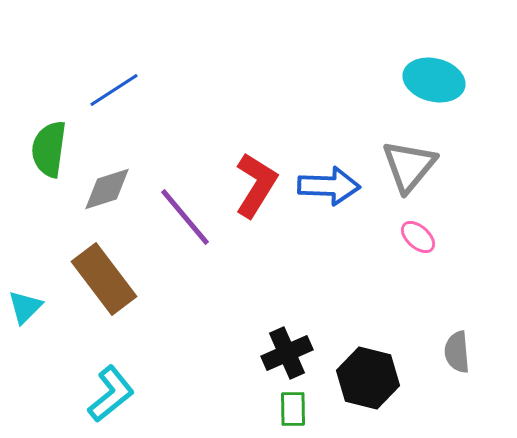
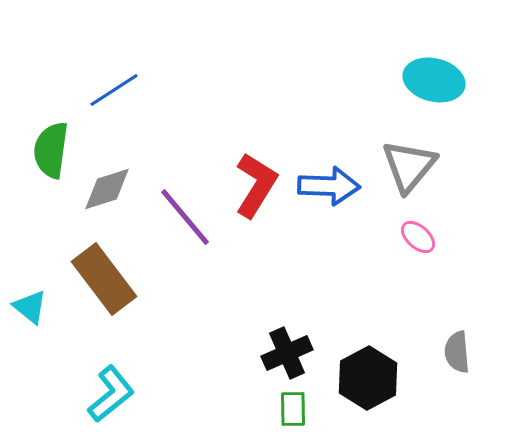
green semicircle: moved 2 px right, 1 px down
cyan triangle: moved 5 px right; rotated 36 degrees counterclockwise
black hexagon: rotated 18 degrees clockwise
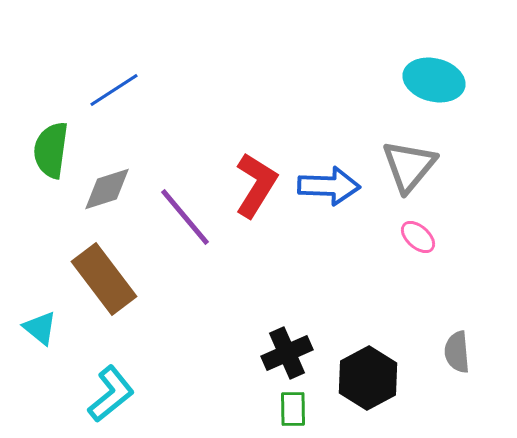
cyan triangle: moved 10 px right, 21 px down
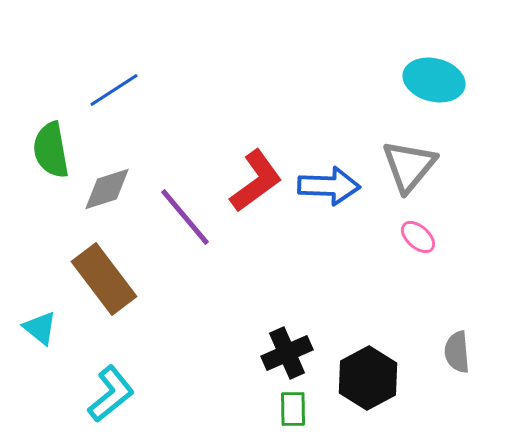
green semicircle: rotated 18 degrees counterclockwise
red L-shape: moved 4 px up; rotated 22 degrees clockwise
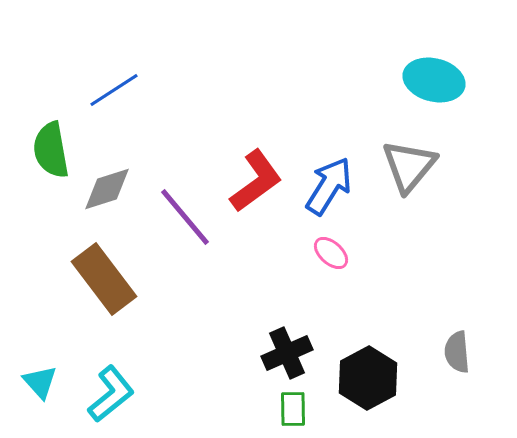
blue arrow: rotated 60 degrees counterclockwise
pink ellipse: moved 87 px left, 16 px down
cyan triangle: moved 54 px down; rotated 9 degrees clockwise
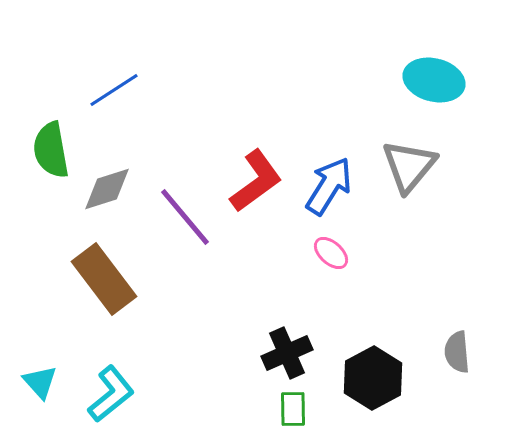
black hexagon: moved 5 px right
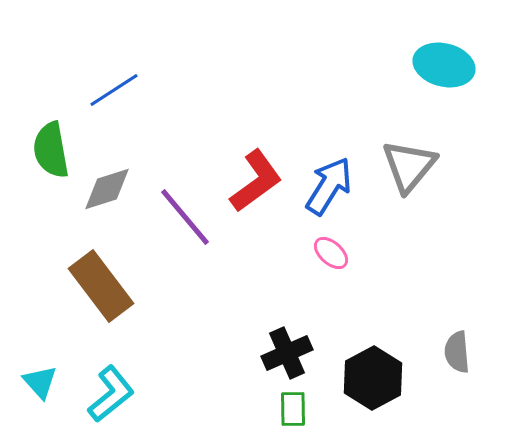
cyan ellipse: moved 10 px right, 15 px up
brown rectangle: moved 3 px left, 7 px down
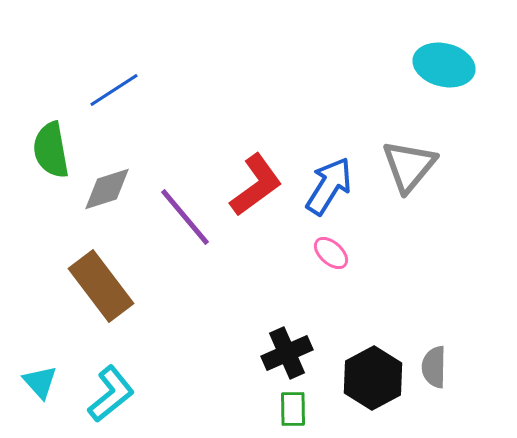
red L-shape: moved 4 px down
gray semicircle: moved 23 px left, 15 px down; rotated 6 degrees clockwise
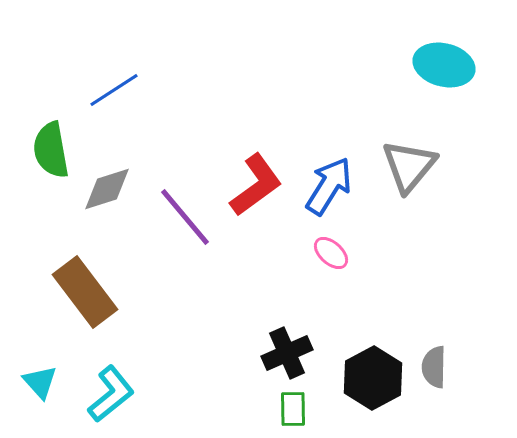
brown rectangle: moved 16 px left, 6 px down
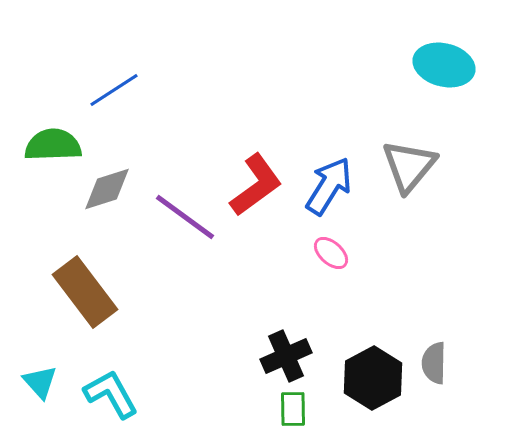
green semicircle: moved 2 px right, 5 px up; rotated 98 degrees clockwise
purple line: rotated 14 degrees counterclockwise
black cross: moved 1 px left, 3 px down
gray semicircle: moved 4 px up
cyan L-shape: rotated 80 degrees counterclockwise
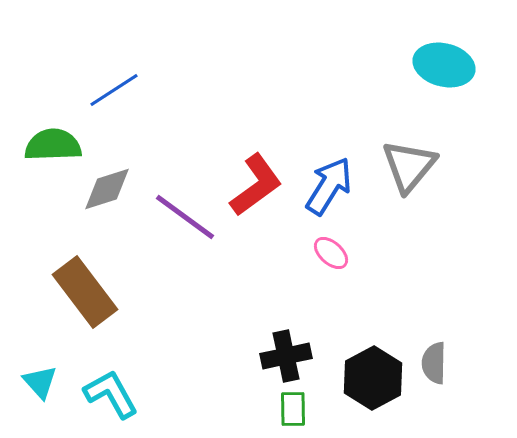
black cross: rotated 12 degrees clockwise
